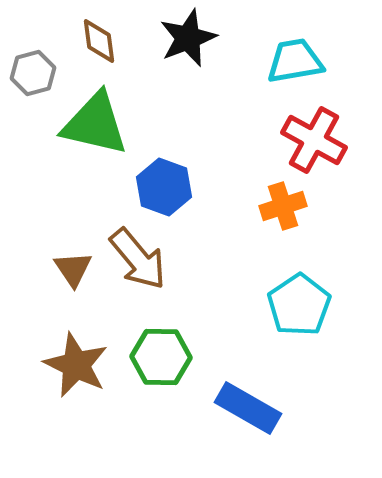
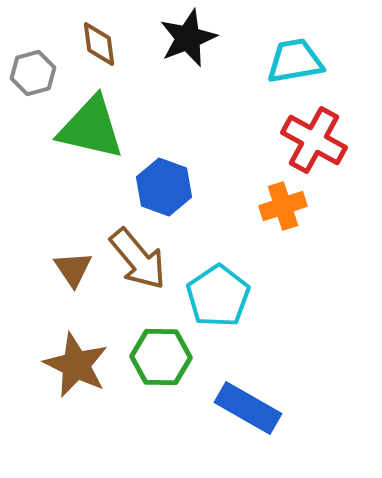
brown diamond: moved 3 px down
green triangle: moved 4 px left, 4 px down
cyan pentagon: moved 81 px left, 9 px up
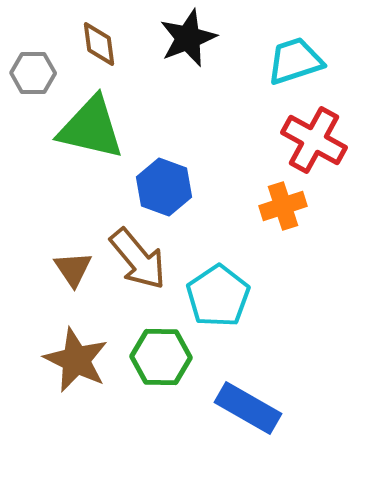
cyan trapezoid: rotated 8 degrees counterclockwise
gray hexagon: rotated 15 degrees clockwise
brown star: moved 5 px up
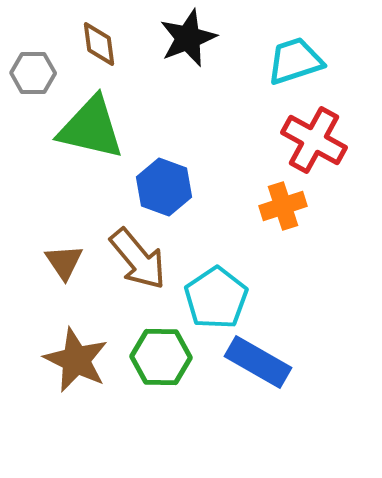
brown triangle: moved 9 px left, 7 px up
cyan pentagon: moved 2 px left, 2 px down
blue rectangle: moved 10 px right, 46 px up
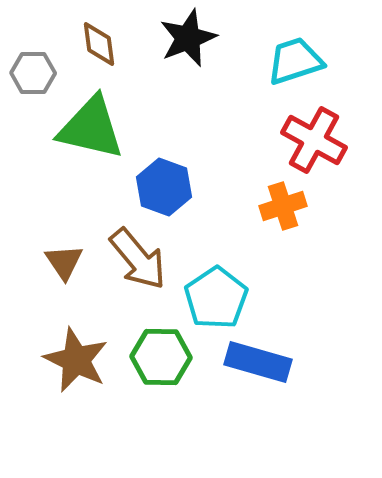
blue rectangle: rotated 14 degrees counterclockwise
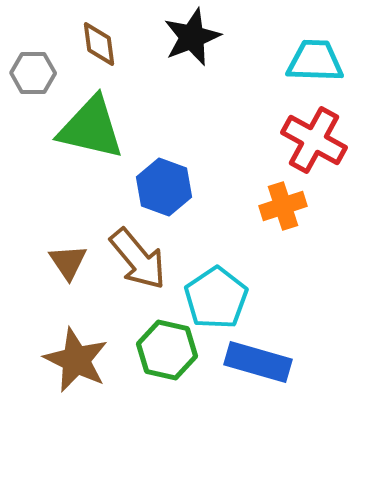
black star: moved 4 px right, 1 px up
cyan trapezoid: moved 20 px right; rotated 20 degrees clockwise
brown triangle: moved 4 px right
green hexagon: moved 6 px right, 7 px up; rotated 12 degrees clockwise
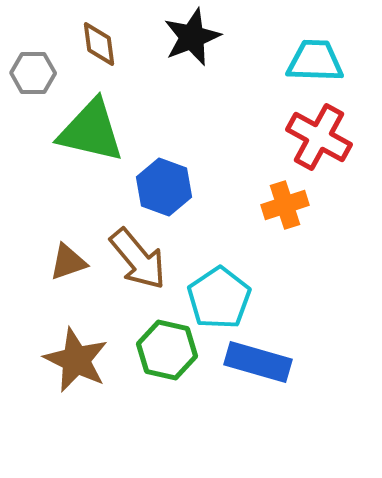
green triangle: moved 3 px down
red cross: moved 5 px right, 3 px up
orange cross: moved 2 px right, 1 px up
brown triangle: rotated 45 degrees clockwise
cyan pentagon: moved 3 px right
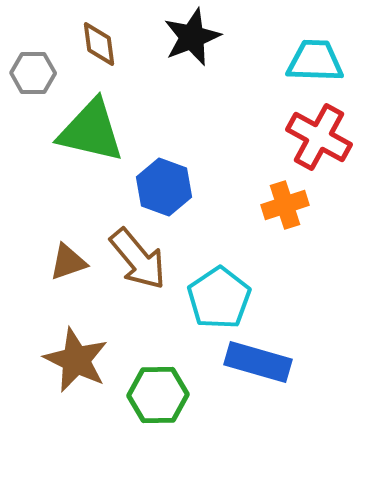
green hexagon: moved 9 px left, 45 px down; rotated 14 degrees counterclockwise
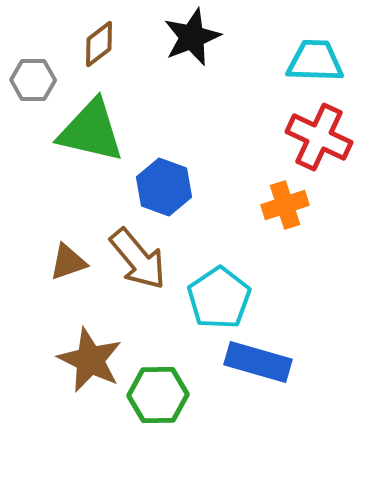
brown diamond: rotated 60 degrees clockwise
gray hexagon: moved 7 px down
red cross: rotated 4 degrees counterclockwise
brown star: moved 14 px right
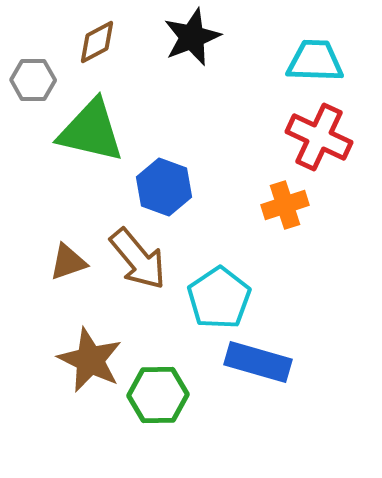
brown diamond: moved 2 px left, 2 px up; rotated 9 degrees clockwise
